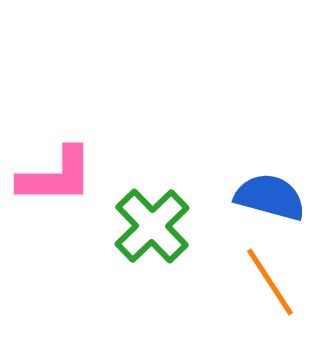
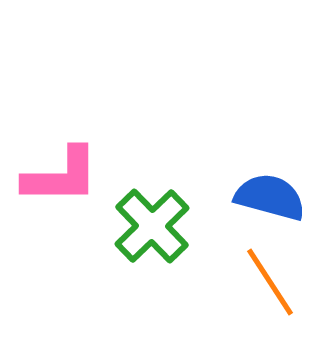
pink L-shape: moved 5 px right
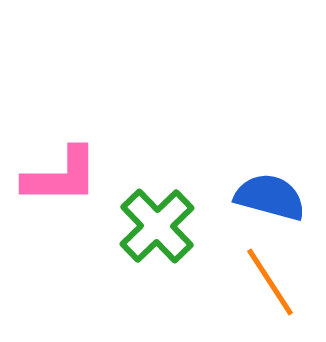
green cross: moved 5 px right
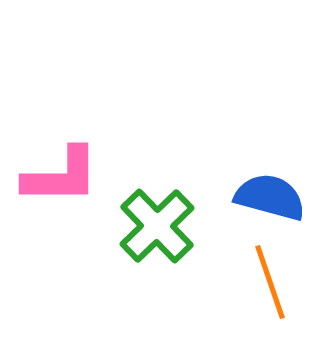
orange line: rotated 14 degrees clockwise
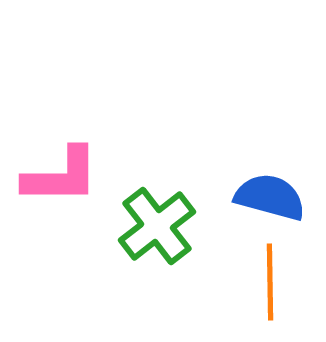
green cross: rotated 6 degrees clockwise
orange line: rotated 18 degrees clockwise
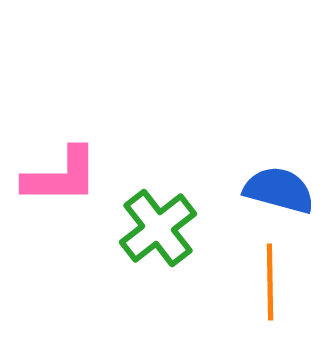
blue semicircle: moved 9 px right, 7 px up
green cross: moved 1 px right, 2 px down
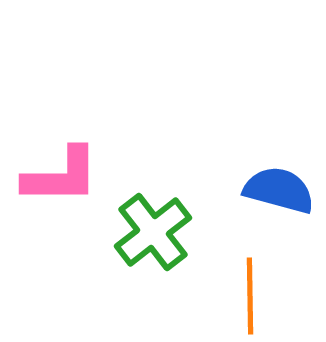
green cross: moved 5 px left, 4 px down
orange line: moved 20 px left, 14 px down
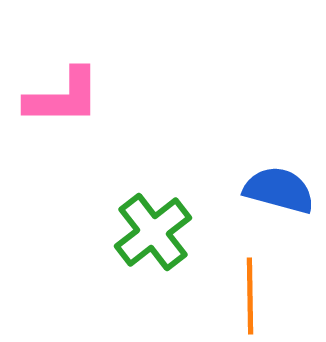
pink L-shape: moved 2 px right, 79 px up
